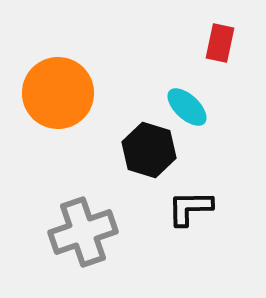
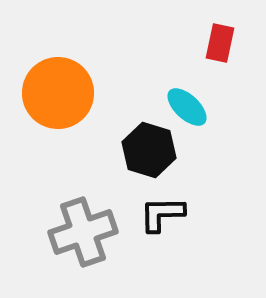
black L-shape: moved 28 px left, 6 px down
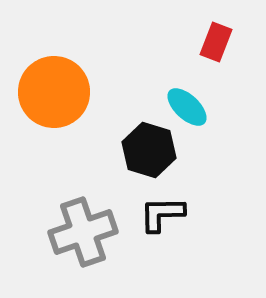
red rectangle: moved 4 px left, 1 px up; rotated 9 degrees clockwise
orange circle: moved 4 px left, 1 px up
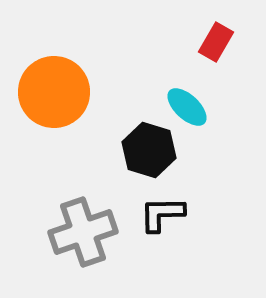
red rectangle: rotated 9 degrees clockwise
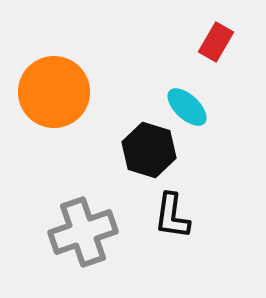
black L-shape: moved 10 px right, 2 px down; rotated 81 degrees counterclockwise
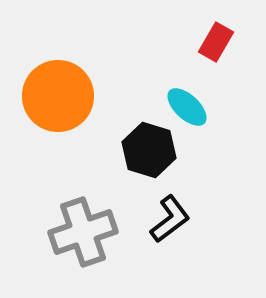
orange circle: moved 4 px right, 4 px down
black L-shape: moved 2 px left, 3 px down; rotated 135 degrees counterclockwise
